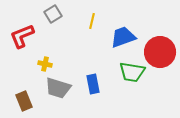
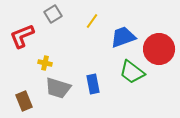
yellow line: rotated 21 degrees clockwise
red circle: moved 1 px left, 3 px up
yellow cross: moved 1 px up
green trapezoid: rotated 28 degrees clockwise
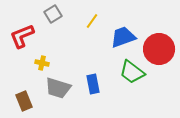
yellow cross: moved 3 px left
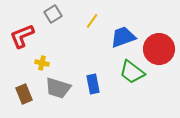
brown rectangle: moved 7 px up
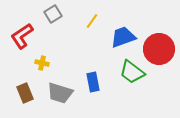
red L-shape: rotated 12 degrees counterclockwise
blue rectangle: moved 2 px up
gray trapezoid: moved 2 px right, 5 px down
brown rectangle: moved 1 px right, 1 px up
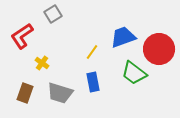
yellow line: moved 31 px down
yellow cross: rotated 24 degrees clockwise
green trapezoid: moved 2 px right, 1 px down
brown rectangle: rotated 42 degrees clockwise
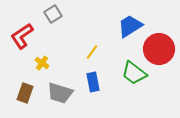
blue trapezoid: moved 7 px right, 11 px up; rotated 12 degrees counterclockwise
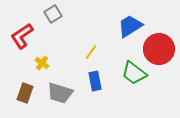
yellow line: moved 1 px left
blue rectangle: moved 2 px right, 1 px up
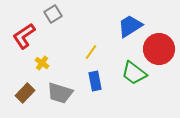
red L-shape: moved 2 px right
brown rectangle: rotated 24 degrees clockwise
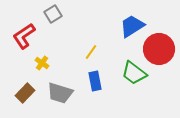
blue trapezoid: moved 2 px right
